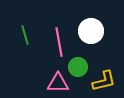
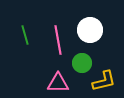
white circle: moved 1 px left, 1 px up
pink line: moved 1 px left, 2 px up
green circle: moved 4 px right, 4 px up
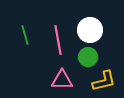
green circle: moved 6 px right, 6 px up
pink triangle: moved 4 px right, 3 px up
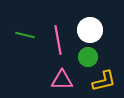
green line: rotated 60 degrees counterclockwise
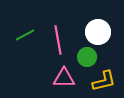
white circle: moved 8 px right, 2 px down
green line: rotated 42 degrees counterclockwise
green circle: moved 1 px left
pink triangle: moved 2 px right, 2 px up
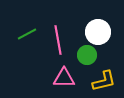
green line: moved 2 px right, 1 px up
green circle: moved 2 px up
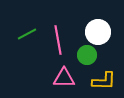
yellow L-shape: rotated 15 degrees clockwise
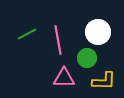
green circle: moved 3 px down
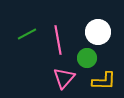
pink triangle: rotated 50 degrees counterclockwise
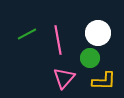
white circle: moved 1 px down
green circle: moved 3 px right
